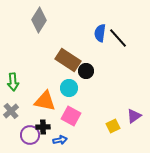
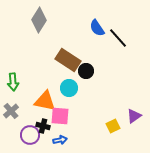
blue semicircle: moved 3 px left, 5 px up; rotated 42 degrees counterclockwise
pink square: moved 11 px left; rotated 24 degrees counterclockwise
black cross: moved 1 px up; rotated 16 degrees clockwise
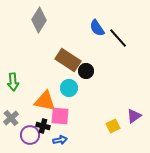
gray cross: moved 7 px down
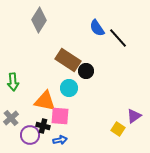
yellow square: moved 5 px right, 3 px down; rotated 32 degrees counterclockwise
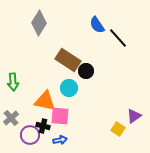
gray diamond: moved 3 px down
blue semicircle: moved 3 px up
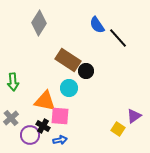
black cross: rotated 16 degrees clockwise
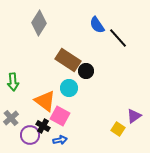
orange triangle: rotated 25 degrees clockwise
pink square: rotated 24 degrees clockwise
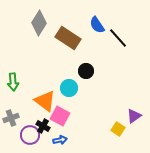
brown rectangle: moved 22 px up
gray cross: rotated 21 degrees clockwise
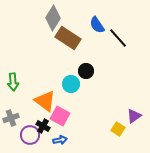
gray diamond: moved 14 px right, 5 px up
cyan circle: moved 2 px right, 4 px up
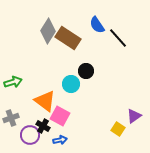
gray diamond: moved 5 px left, 13 px down
green arrow: rotated 102 degrees counterclockwise
